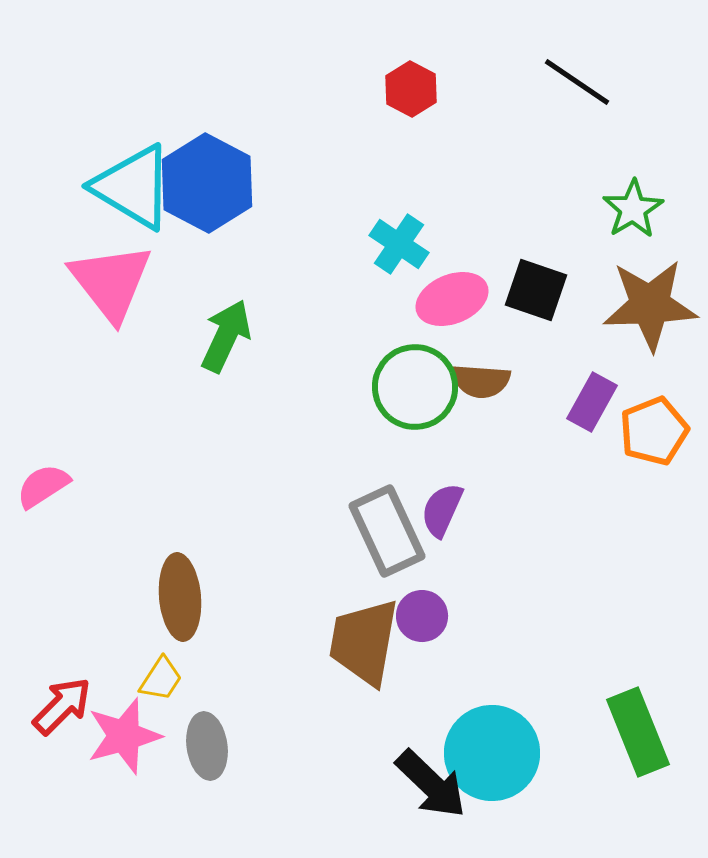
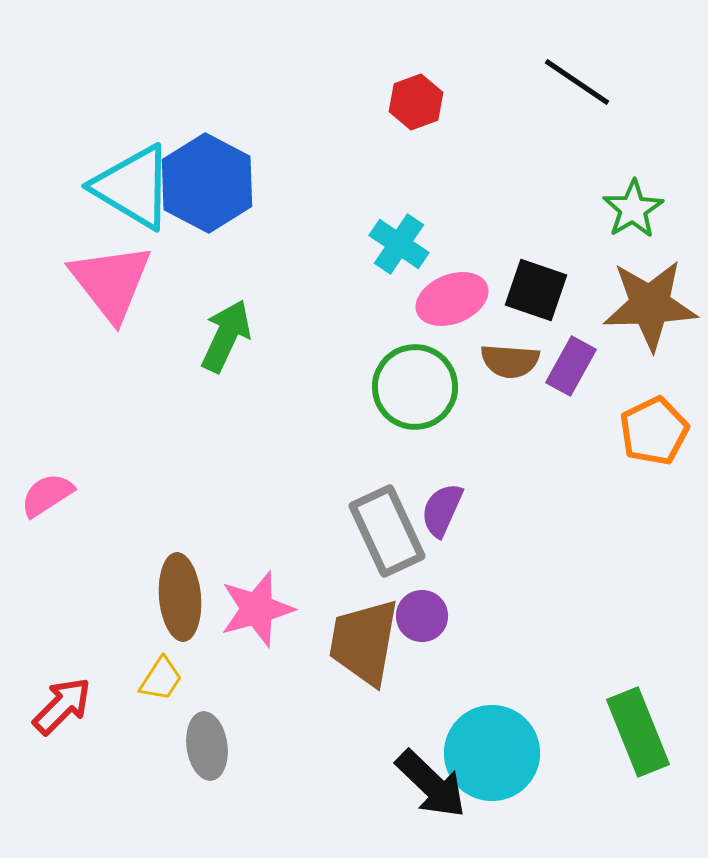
red hexagon: moved 5 px right, 13 px down; rotated 12 degrees clockwise
brown semicircle: moved 29 px right, 20 px up
purple rectangle: moved 21 px left, 36 px up
orange pentagon: rotated 4 degrees counterclockwise
pink semicircle: moved 4 px right, 9 px down
pink star: moved 133 px right, 127 px up
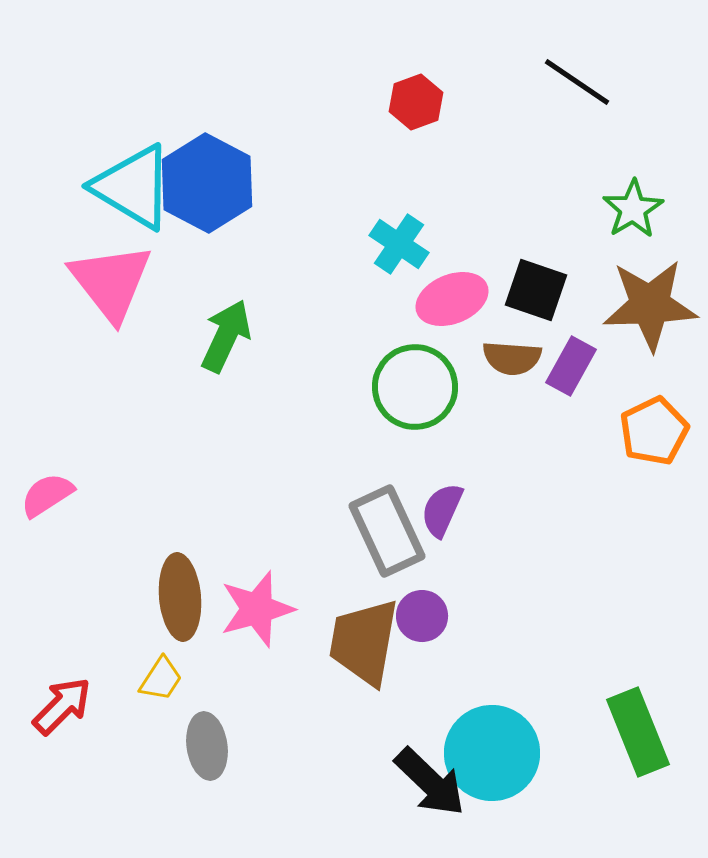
brown semicircle: moved 2 px right, 3 px up
black arrow: moved 1 px left, 2 px up
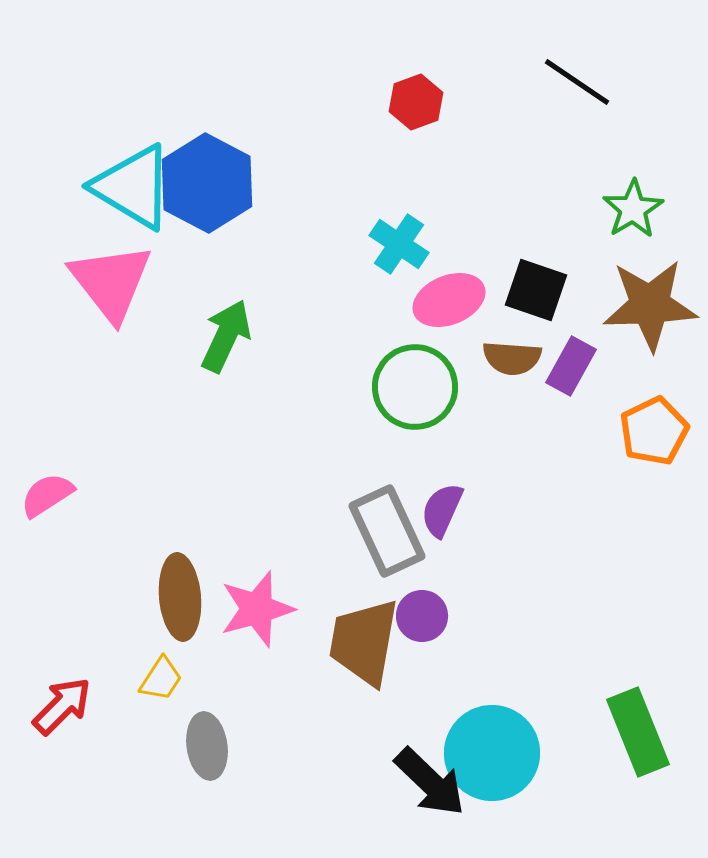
pink ellipse: moved 3 px left, 1 px down
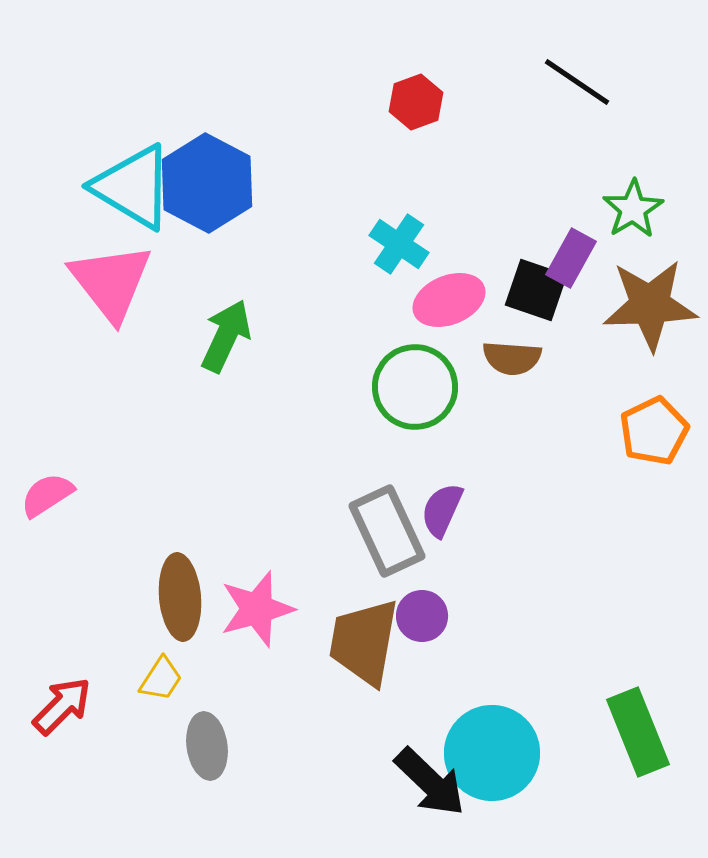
purple rectangle: moved 108 px up
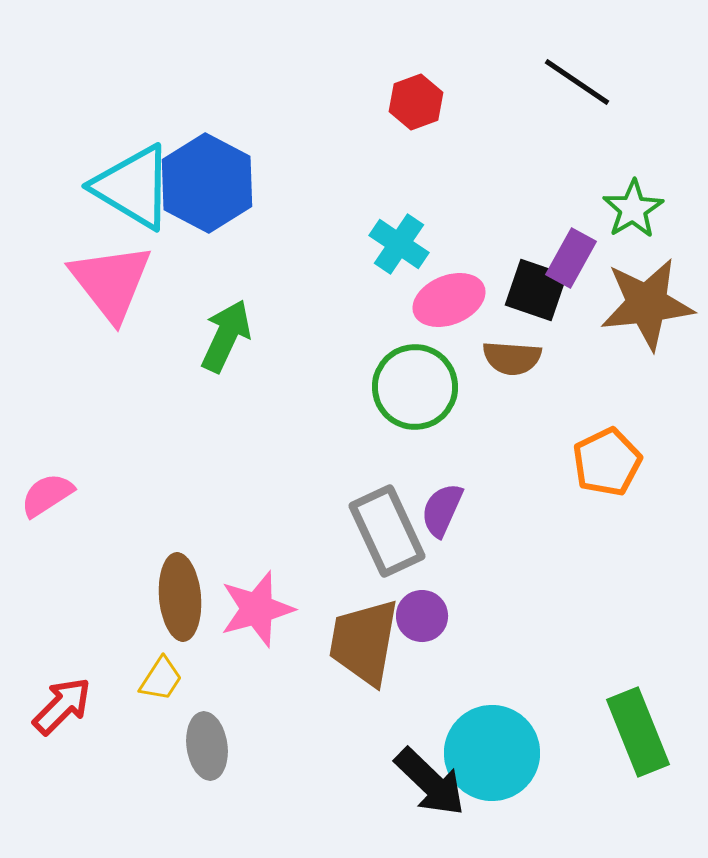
brown star: moved 3 px left, 1 px up; rotated 4 degrees counterclockwise
orange pentagon: moved 47 px left, 31 px down
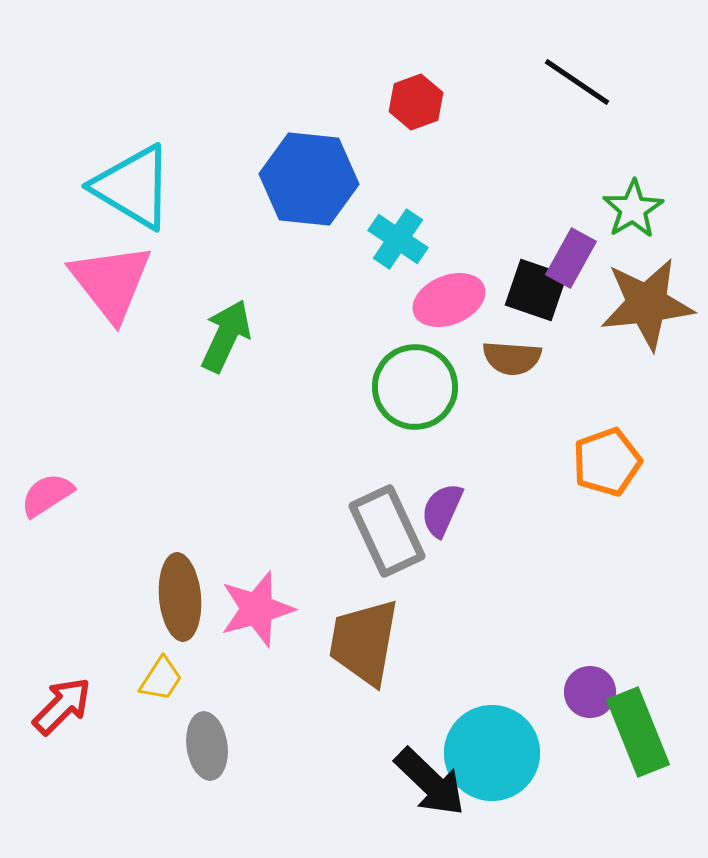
blue hexagon: moved 102 px right, 4 px up; rotated 22 degrees counterclockwise
cyan cross: moved 1 px left, 5 px up
orange pentagon: rotated 6 degrees clockwise
purple circle: moved 168 px right, 76 px down
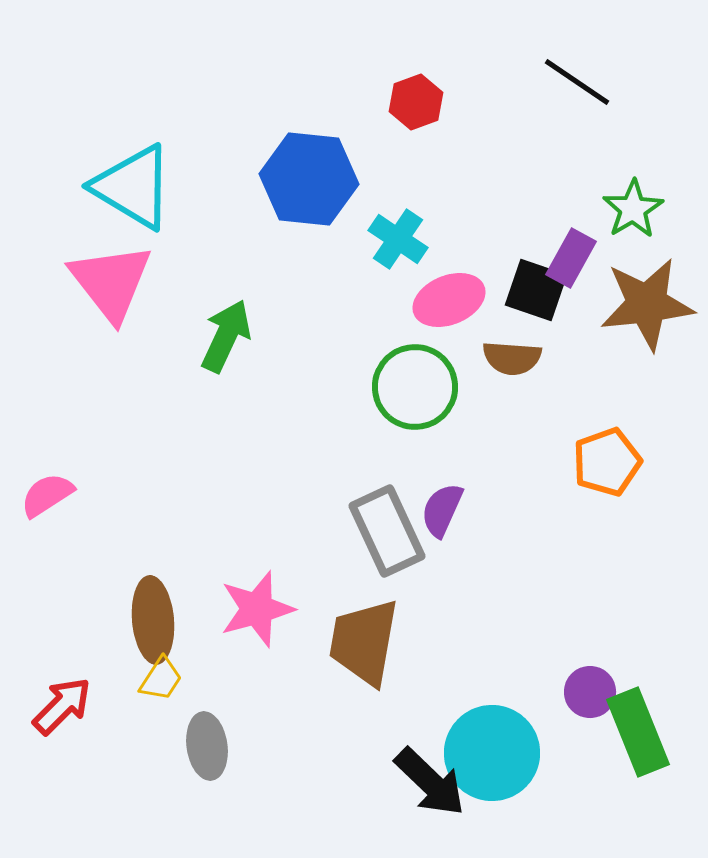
brown ellipse: moved 27 px left, 23 px down
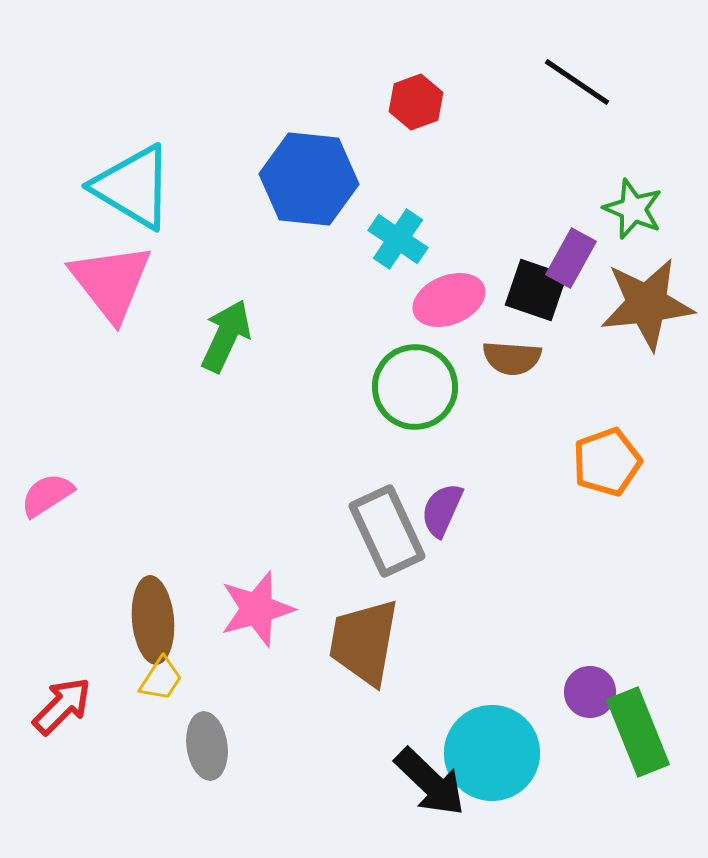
green star: rotated 18 degrees counterclockwise
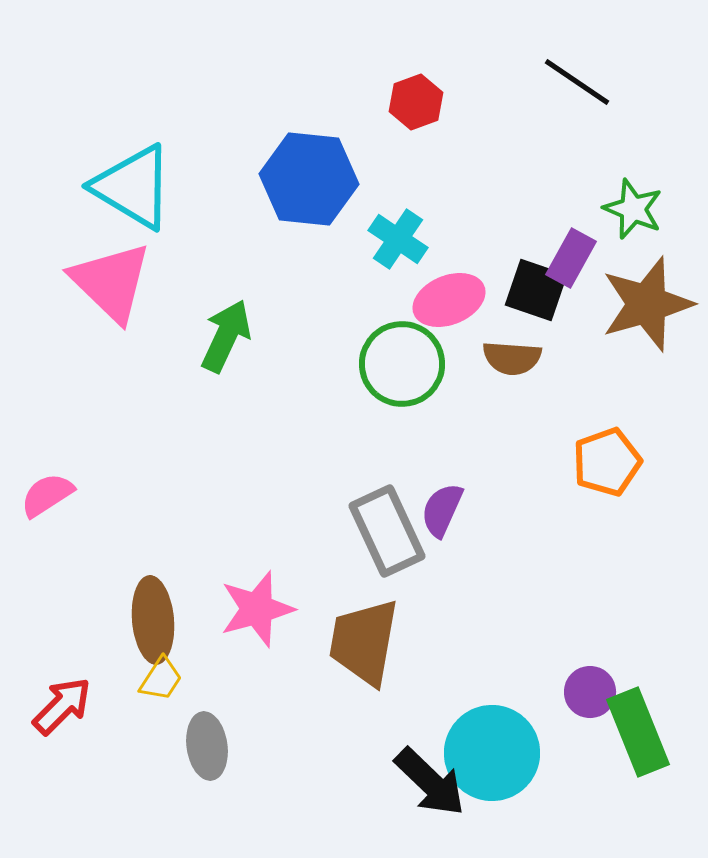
pink triangle: rotated 8 degrees counterclockwise
brown star: rotated 10 degrees counterclockwise
green circle: moved 13 px left, 23 px up
